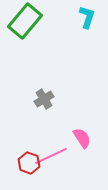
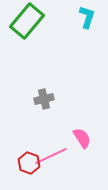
green rectangle: moved 2 px right
gray cross: rotated 18 degrees clockwise
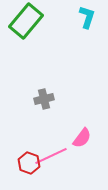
green rectangle: moved 1 px left
pink semicircle: rotated 70 degrees clockwise
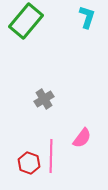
gray cross: rotated 18 degrees counterclockwise
pink line: rotated 64 degrees counterclockwise
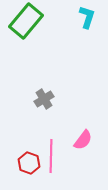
pink semicircle: moved 1 px right, 2 px down
